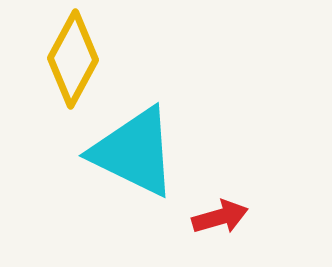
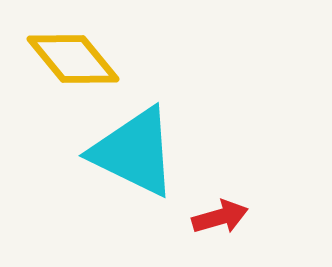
yellow diamond: rotated 68 degrees counterclockwise
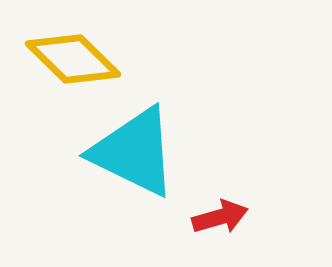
yellow diamond: rotated 6 degrees counterclockwise
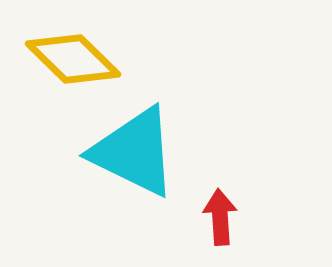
red arrow: rotated 78 degrees counterclockwise
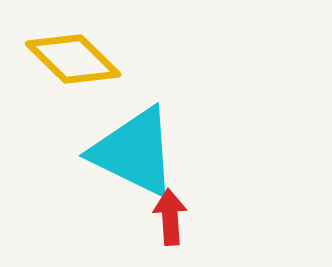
red arrow: moved 50 px left
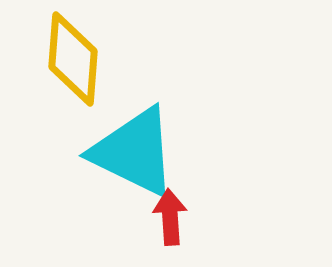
yellow diamond: rotated 50 degrees clockwise
